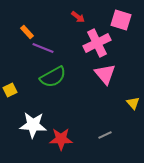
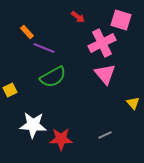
pink cross: moved 5 px right
purple line: moved 1 px right
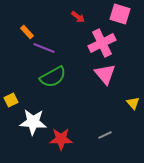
pink square: moved 1 px left, 6 px up
yellow square: moved 1 px right, 10 px down
white star: moved 3 px up
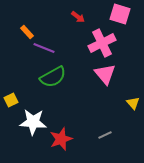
red star: rotated 20 degrees counterclockwise
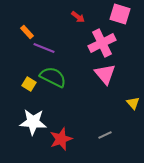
green semicircle: rotated 124 degrees counterclockwise
yellow square: moved 18 px right, 16 px up; rotated 32 degrees counterclockwise
